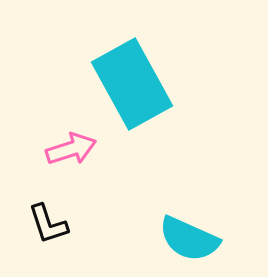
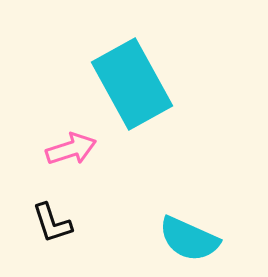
black L-shape: moved 4 px right, 1 px up
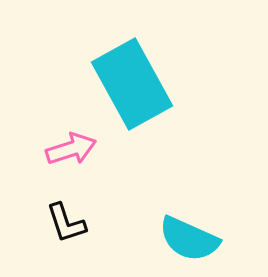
black L-shape: moved 14 px right
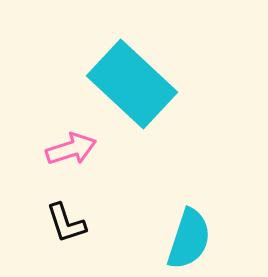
cyan rectangle: rotated 18 degrees counterclockwise
cyan semicircle: rotated 96 degrees counterclockwise
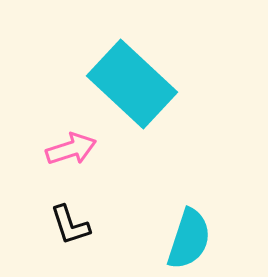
black L-shape: moved 4 px right, 2 px down
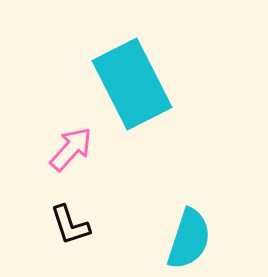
cyan rectangle: rotated 20 degrees clockwise
pink arrow: rotated 30 degrees counterclockwise
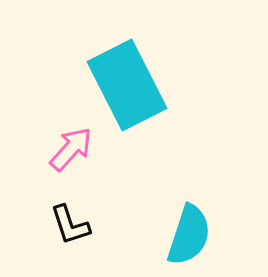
cyan rectangle: moved 5 px left, 1 px down
cyan semicircle: moved 4 px up
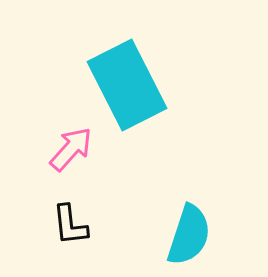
black L-shape: rotated 12 degrees clockwise
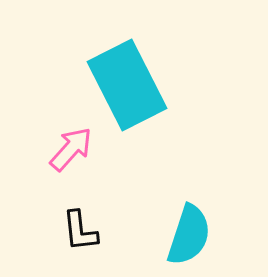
black L-shape: moved 10 px right, 6 px down
